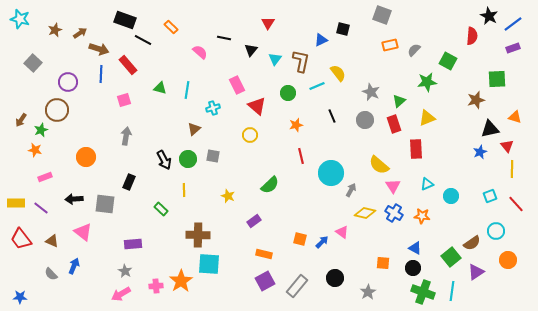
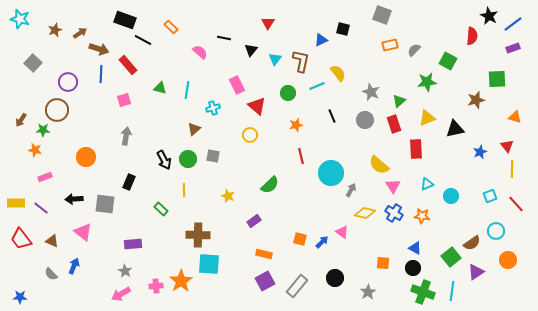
black triangle at (490, 129): moved 35 px left
green star at (41, 130): moved 2 px right; rotated 24 degrees clockwise
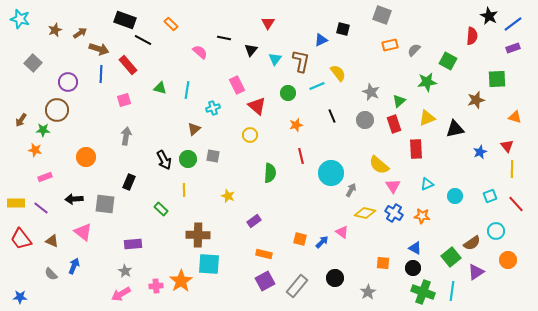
orange rectangle at (171, 27): moved 3 px up
green semicircle at (270, 185): moved 12 px up; rotated 42 degrees counterclockwise
cyan circle at (451, 196): moved 4 px right
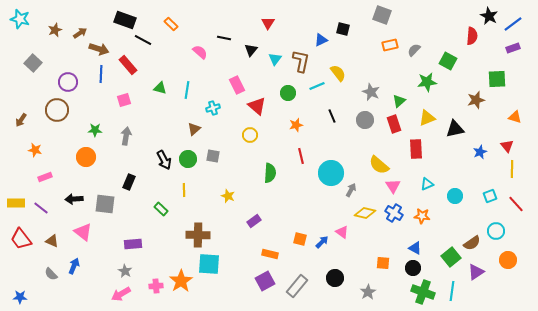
green star at (43, 130): moved 52 px right
orange rectangle at (264, 254): moved 6 px right
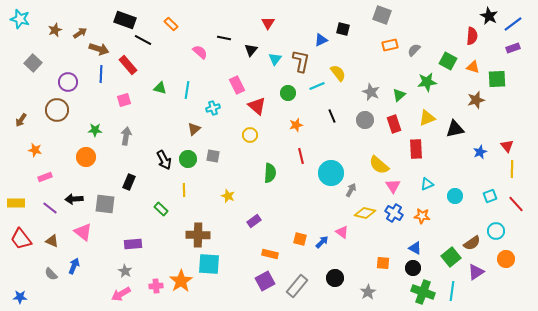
green triangle at (399, 101): moved 6 px up
orange triangle at (515, 117): moved 42 px left, 50 px up
purple line at (41, 208): moved 9 px right
orange circle at (508, 260): moved 2 px left, 1 px up
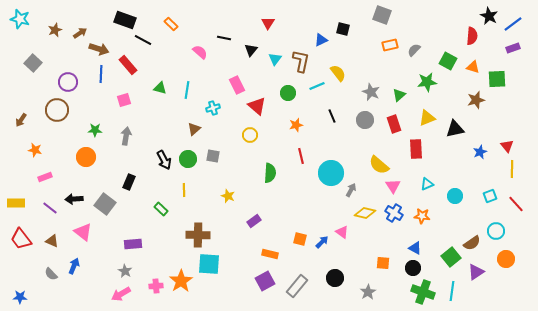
gray square at (105, 204): rotated 30 degrees clockwise
